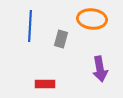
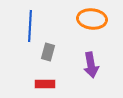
gray rectangle: moved 13 px left, 13 px down
purple arrow: moved 9 px left, 4 px up
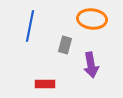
blue line: rotated 8 degrees clockwise
gray rectangle: moved 17 px right, 7 px up
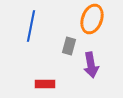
orange ellipse: rotated 76 degrees counterclockwise
blue line: moved 1 px right
gray rectangle: moved 4 px right, 1 px down
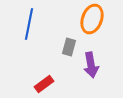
blue line: moved 2 px left, 2 px up
gray rectangle: moved 1 px down
red rectangle: moved 1 px left; rotated 36 degrees counterclockwise
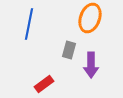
orange ellipse: moved 2 px left, 1 px up
gray rectangle: moved 3 px down
purple arrow: rotated 10 degrees clockwise
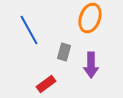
blue line: moved 6 px down; rotated 40 degrees counterclockwise
gray rectangle: moved 5 px left, 2 px down
red rectangle: moved 2 px right
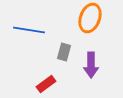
blue line: rotated 52 degrees counterclockwise
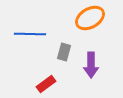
orange ellipse: rotated 40 degrees clockwise
blue line: moved 1 px right, 4 px down; rotated 8 degrees counterclockwise
